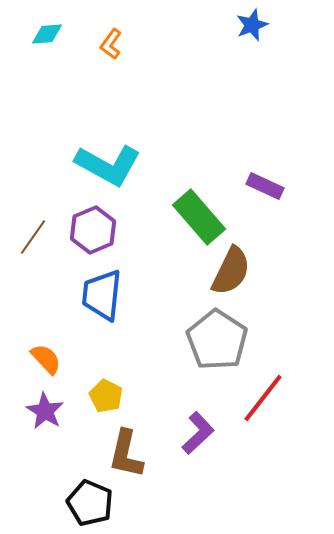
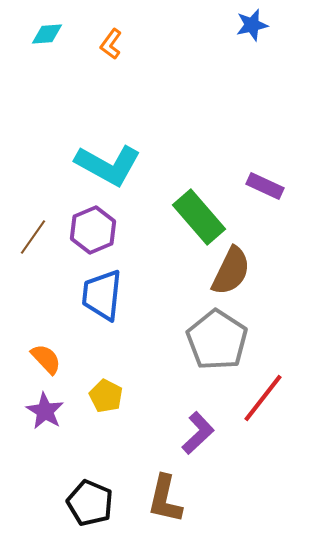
blue star: rotated 8 degrees clockwise
brown L-shape: moved 39 px right, 45 px down
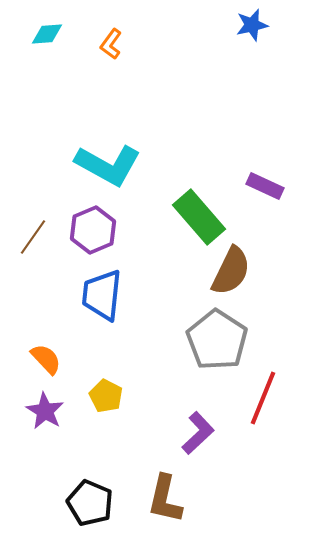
red line: rotated 16 degrees counterclockwise
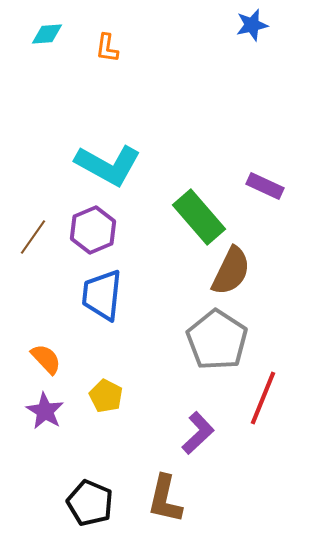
orange L-shape: moved 4 px left, 4 px down; rotated 28 degrees counterclockwise
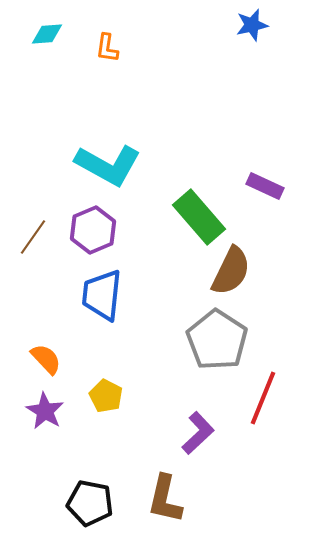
black pentagon: rotated 12 degrees counterclockwise
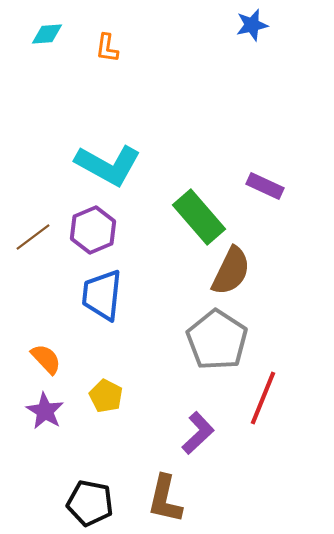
brown line: rotated 18 degrees clockwise
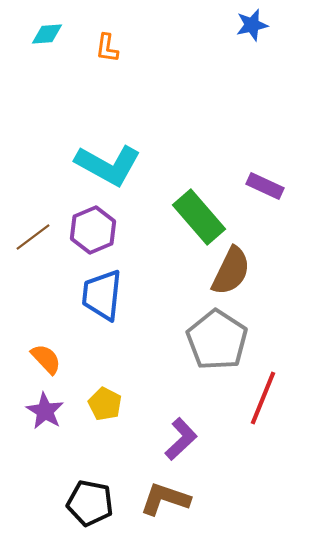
yellow pentagon: moved 1 px left, 8 px down
purple L-shape: moved 17 px left, 6 px down
brown L-shape: rotated 96 degrees clockwise
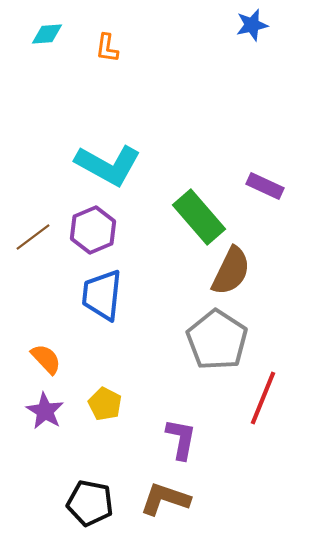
purple L-shape: rotated 36 degrees counterclockwise
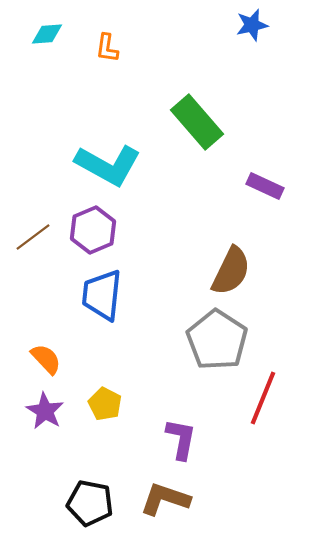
green rectangle: moved 2 px left, 95 px up
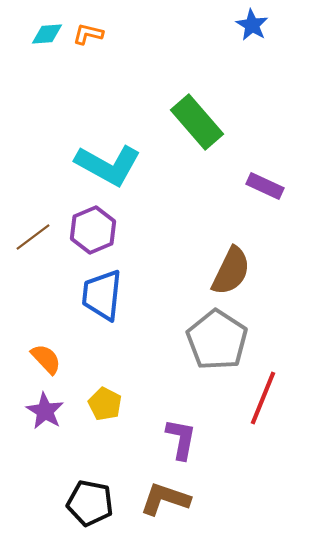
blue star: rotated 28 degrees counterclockwise
orange L-shape: moved 19 px left, 14 px up; rotated 96 degrees clockwise
